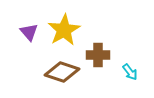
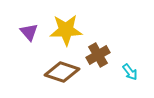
yellow star: moved 2 px right; rotated 28 degrees clockwise
brown cross: rotated 30 degrees counterclockwise
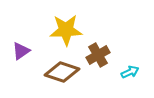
purple triangle: moved 8 px left, 19 px down; rotated 36 degrees clockwise
cyan arrow: rotated 78 degrees counterclockwise
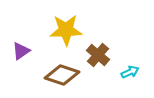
brown cross: rotated 20 degrees counterclockwise
brown diamond: moved 3 px down
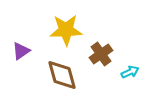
brown cross: moved 3 px right, 1 px up; rotated 15 degrees clockwise
brown diamond: rotated 56 degrees clockwise
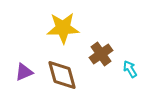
yellow star: moved 3 px left, 2 px up
purple triangle: moved 3 px right, 21 px down; rotated 12 degrees clockwise
cyan arrow: moved 3 px up; rotated 96 degrees counterclockwise
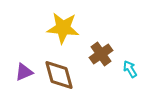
yellow star: rotated 8 degrees clockwise
brown diamond: moved 3 px left
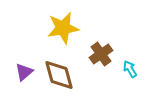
yellow star: rotated 16 degrees counterclockwise
purple triangle: rotated 18 degrees counterclockwise
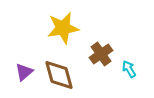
cyan arrow: moved 1 px left
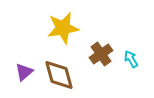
cyan arrow: moved 2 px right, 10 px up
